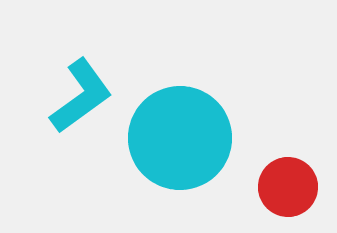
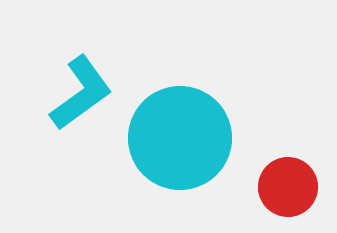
cyan L-shape: moved 3 px up
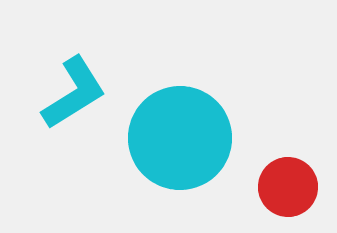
cyan L-shape: moved 7 px left; rotated 4 degrees clockwise
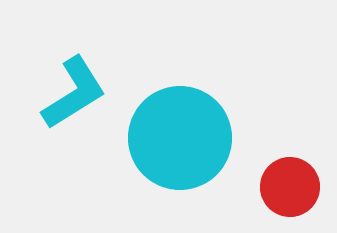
red circle: moved 2 px right
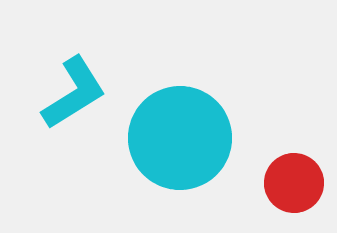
red circle: moved 4 px right, 4 px up
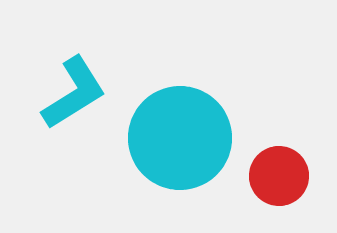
red circle: moved 15 px left, 7 px up
